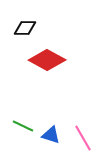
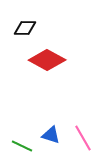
green line: moved 1 px left, 20 px down
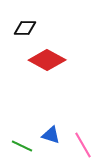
pink line: moved 7 px down
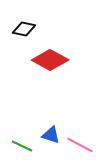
black diamond: moved 1 px left, 1 px down; rotated 10 degrees clockwise
red diamond: moved 3 px right
pink line: moved 3 px left; rotated 32 degrees counterclockwise
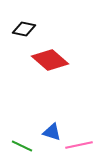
red diamond: rotated 12 degrees clockwise
blue triangle: moved 1 px right, 3 px up
pink line: moved 1 px left; rotated 40 degrees counterclockwise
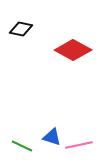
black diamond: moved 3 px left
red diamond: moved 23 px right, 10 px up; rotated 12 degrees counterclockwise
blue triangle: moved 5 px down
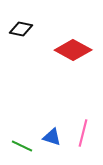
pink line: moved 4 px right, 12 px up; rotated 64 degrees counterclockwise
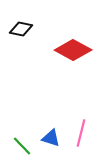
pink line: moved 2 px left
blue triangle: moved 1 px left, 1 px down
green line: rotated 20 degrees clockwise
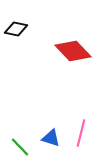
black diamond: moved 5 px left
red diamond: moved 1 px down; rotated 18 degrees clockwise
green line: moved 2 px left, 1 px down
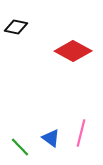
black diamond: moved 2 px up
red diamond: rotated 18 degrees counterclockwise
blue triangle: rotated 18 degrees clockwise
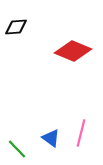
black diamond: rotated 15 degrees counterclockwise
red diamond: rotated 6 degrees counterclockwise
green line: moved 3 px left, 2 px down
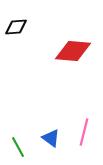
red diamond: rotated 18 degrees counterclockwise
pink line: moved 3 px right, 1 px up
green line: moved 1 px right, 2 px up; rotated 15 degrees clockwise
